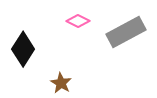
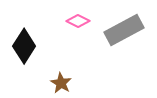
gray rectangle: moved 2 px left, 2 px up
black diamond: moved 1 px right, 3 px up
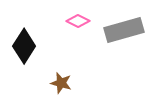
gray rectangle: rotated 12 degrees clockwise
brown star: rotated 15 degrees counterclockwise
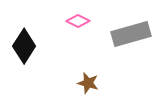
gray rectangle: moved 7 px right, 4 px down
brown star: moved 27 px right
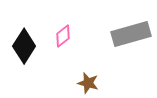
pink diamond: moved 15 px left, 15 px down; rotated 65 degrees counterclockwise
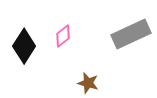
gray rectangle: rotated 9 degrees counterclockwise
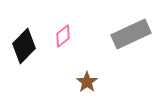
black diamond: rotated 12 degrees clockwise
brown star: moved 1 px left, 1 px up; rotated 20 degrees clockwise
